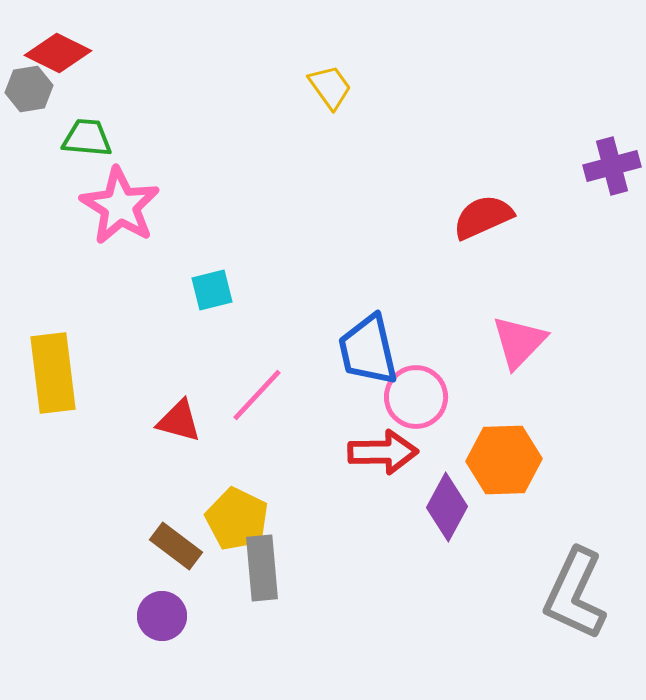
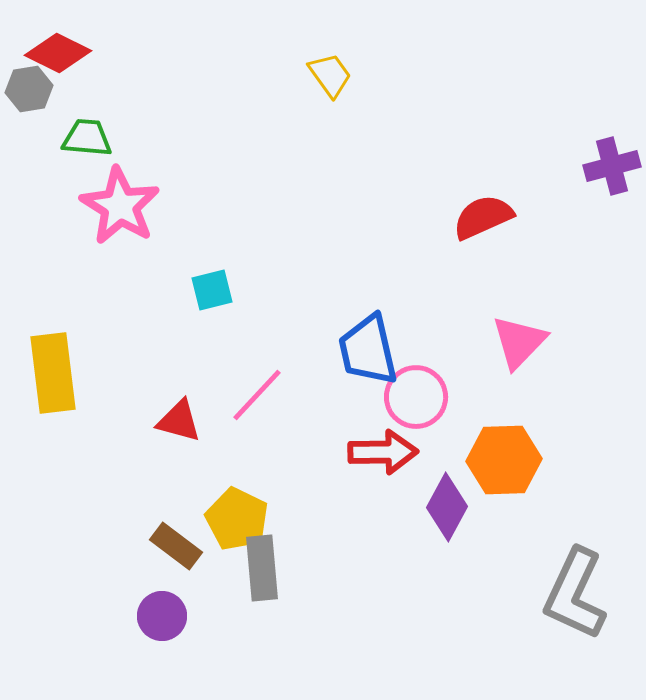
yellow trapezoid: moved 12 px up
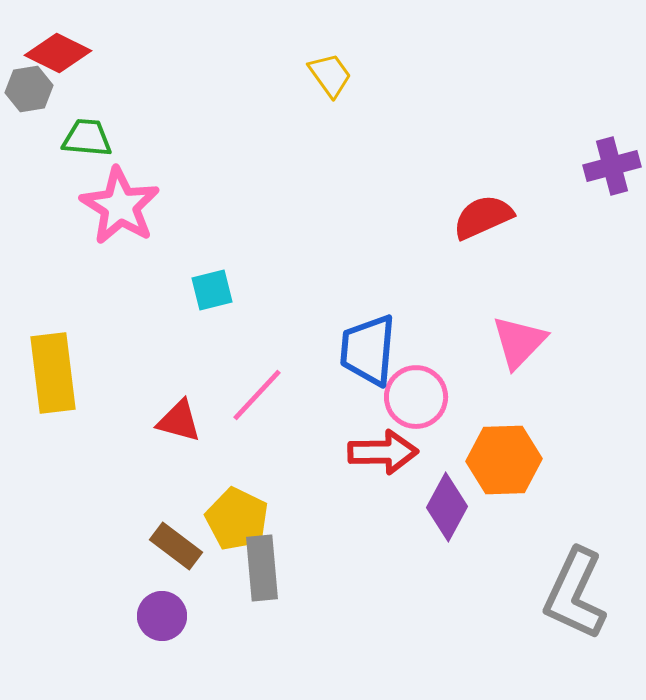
blue trapezoid: rotated 18 degrees clockwise
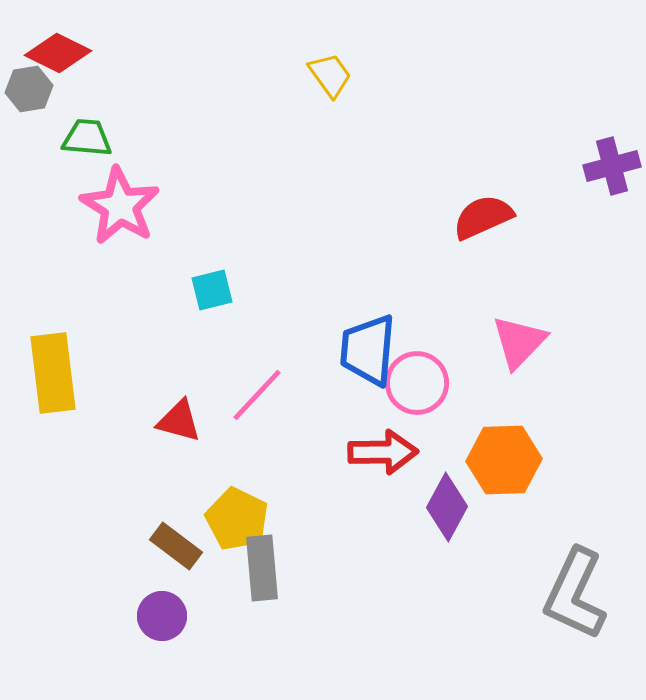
pink circle: moved 1 px right, 14 px up
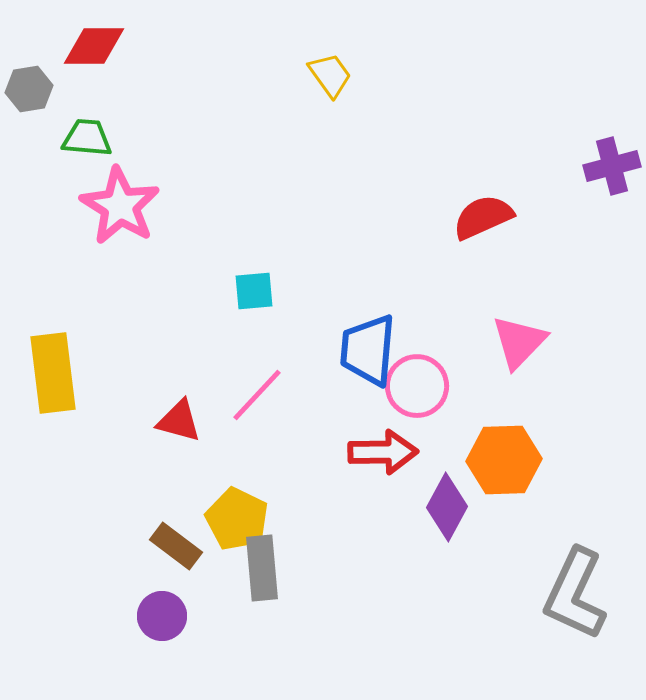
red diamond: moved 36 px right, 7 px up; rotated 26 degrees counterclockwise
cyan square: moved 42 px right, 1 px down; rotated 9 degrees clockwise
pink circle: moved 3 px down
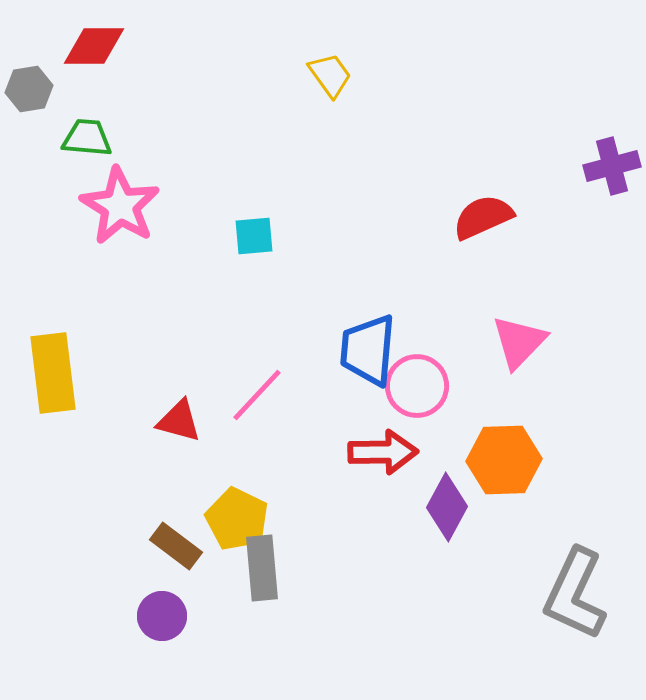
cyan square: moved 55 px up
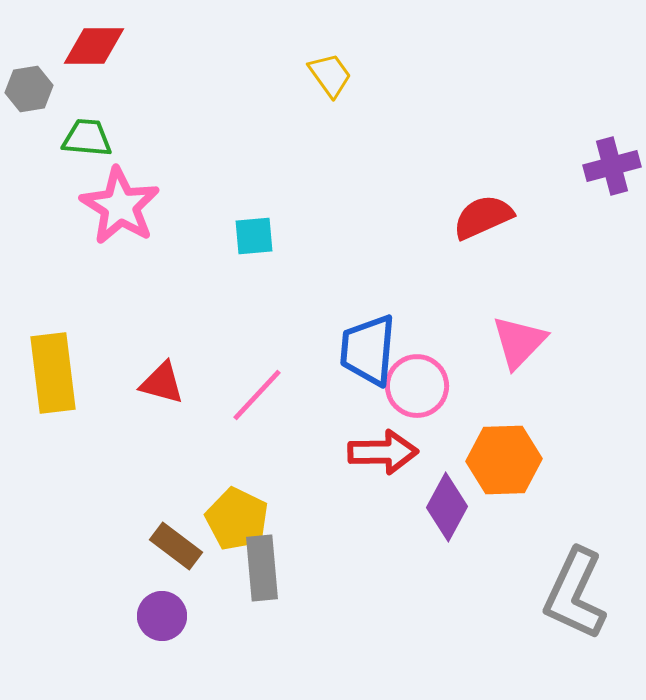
red triangle: moved 17 px left, 38 px up
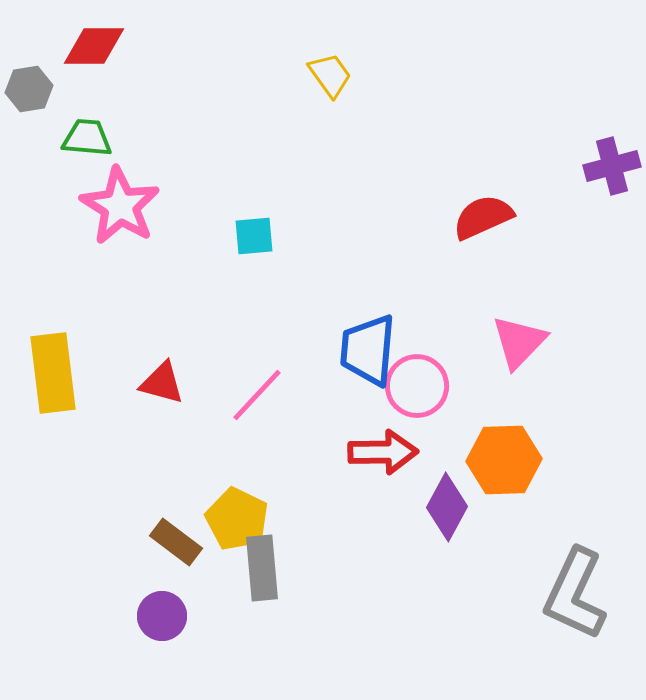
brown rectangle: moved 4 px up
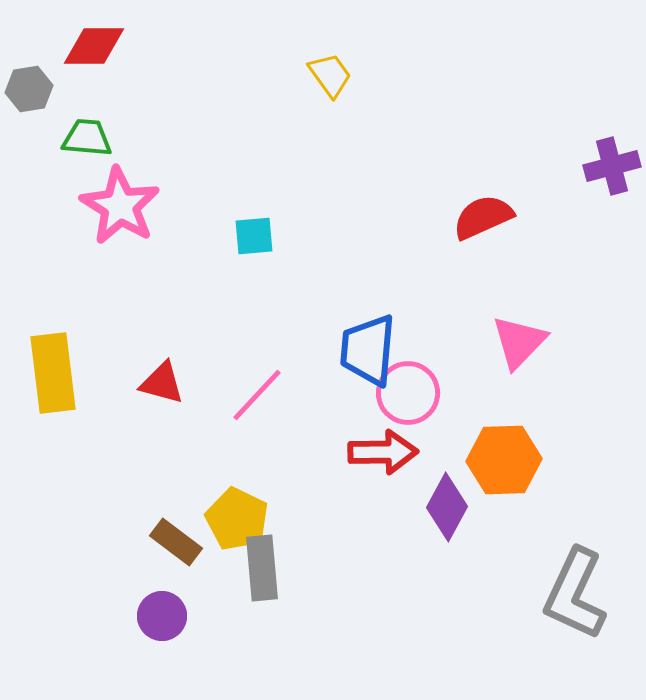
pink circle: moved 9 px left, 7 px down
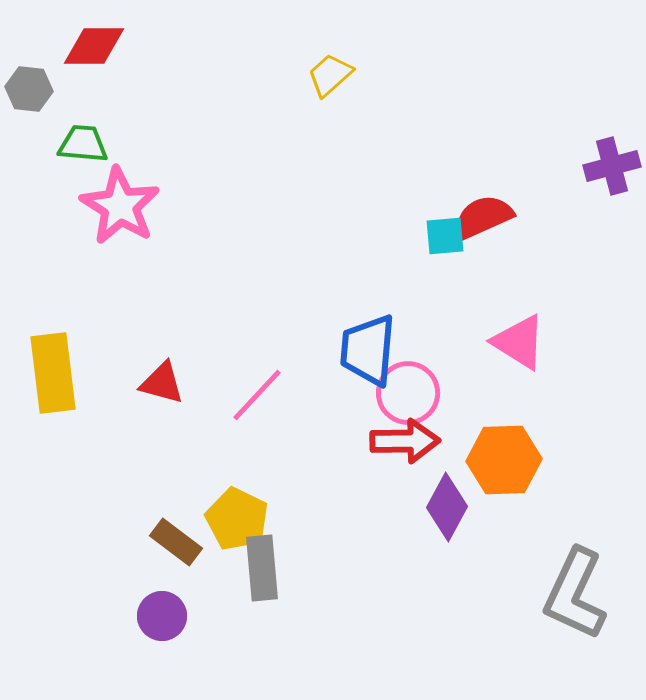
yellow trapezoid: rotated 96 degrees counterclockwise
gray hexagon: rotated 15 degrees clockwise
green trapezoid: moved 4 px left, 6 px down
cyan square: moved 191 px right
pink triangle: rotated 42 degrees counterclockwise
red arrow: moved 22 px right, 11 px up
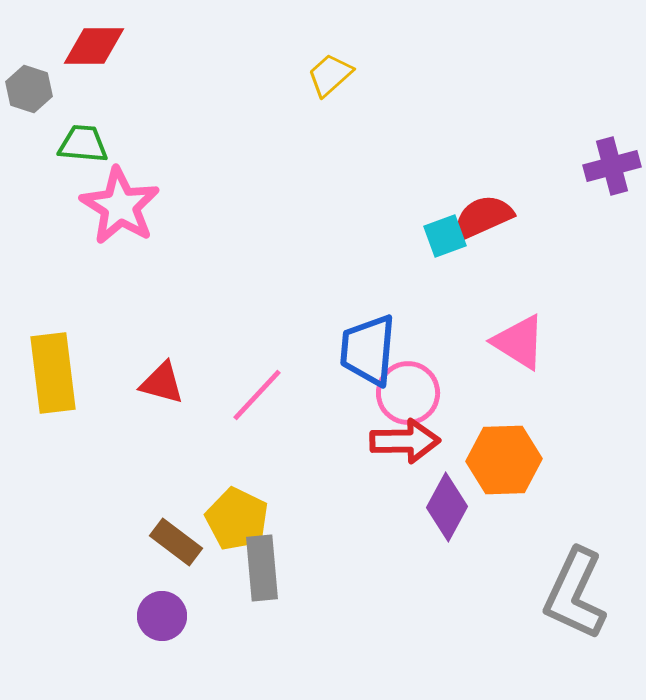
gray hexagon: rotated 12 degrees clockwise
cyan square: rotated 15 degrees counterclockwise
